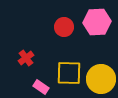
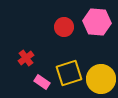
pink hexagon: rotated 8 degrees clockwise
yellow square: rotated 20 degrees counterclockwise
pink rectangle: moved 1 px right, 5 px up
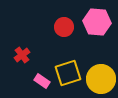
red cross: moved 4 px left, 3 px up
yellow square: moved 1 px left
pink rectangle: moved 1 px up
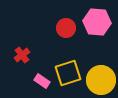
red circle: moved 2 px right, 1 px down
yellow circle: moved 1 px down
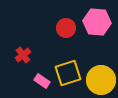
red cross: moved 1 px right
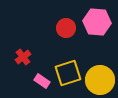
red cross: moved 2 px down
yellow circle: moved 1 px left
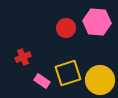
red cross: rotated 14 degrees clockwise
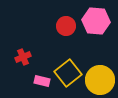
pink hexagon: moved 1 px left, 1 px up
red circle: moved 2 px up
yellow square: rotated 20 degrees counterclockwise
pink rectangle: rotated 21 degrees counterclockwise
